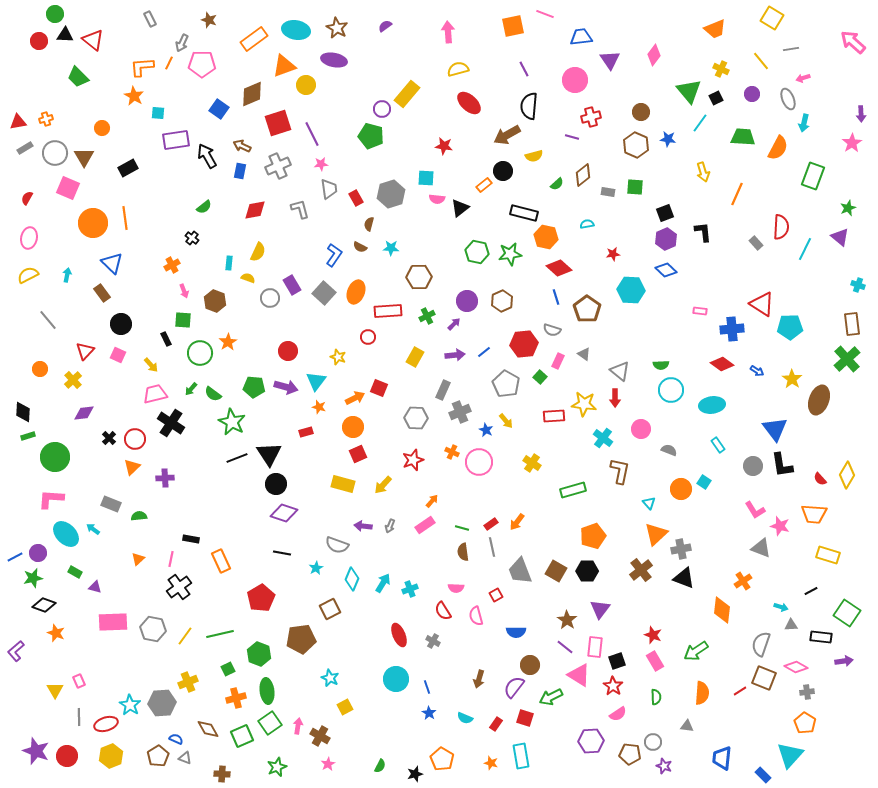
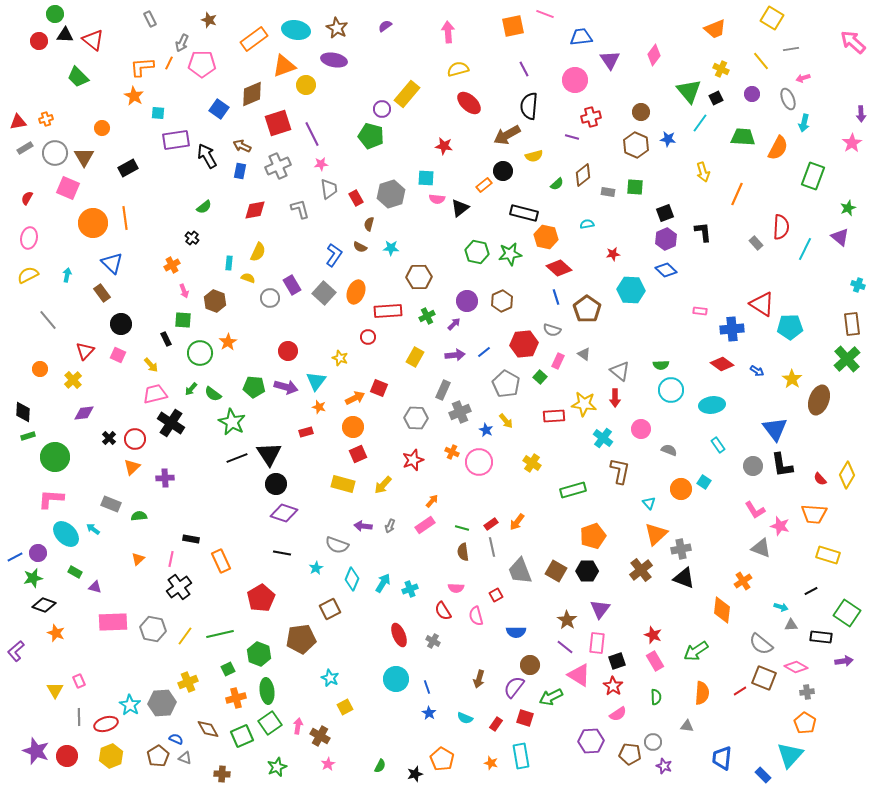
yellow star at (338, 357): moved 2 px right, 1 px down
gray semicircle at (761, 644): rotated 70 degrees counterclockwise
pink rectangle at (595, 647): moved 2 px right, 4 px up
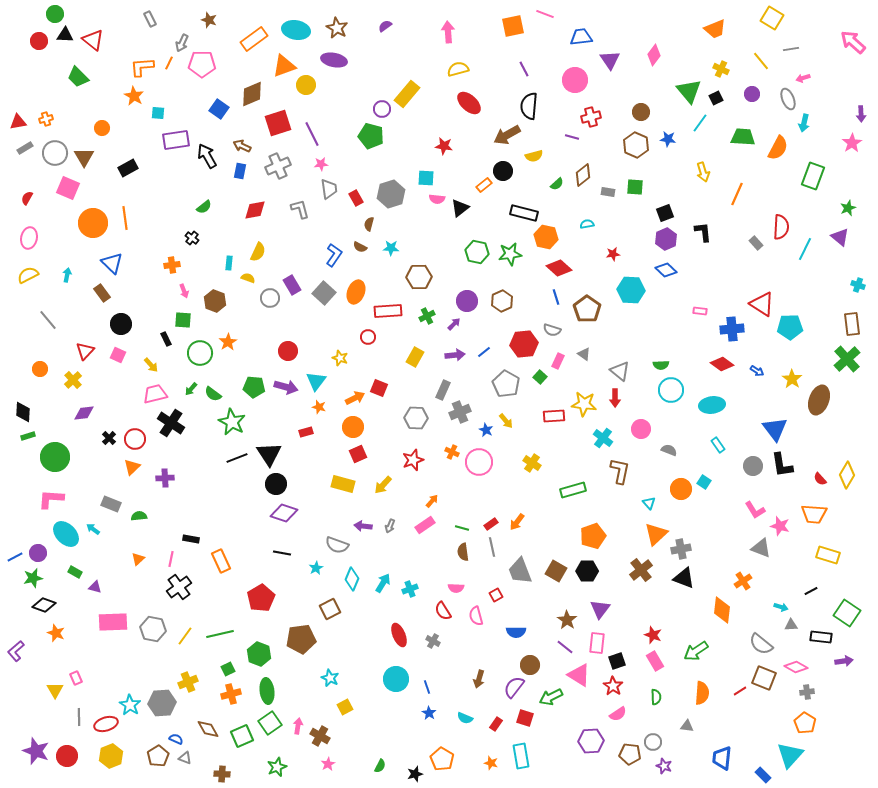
orange cross at (172, 265): rotated 21 degrees clockwise
pink rectangle at (79, 681): moved 3 px left, 3 px up
orange cross at (236, 698): moved 5 px left, 4 px up
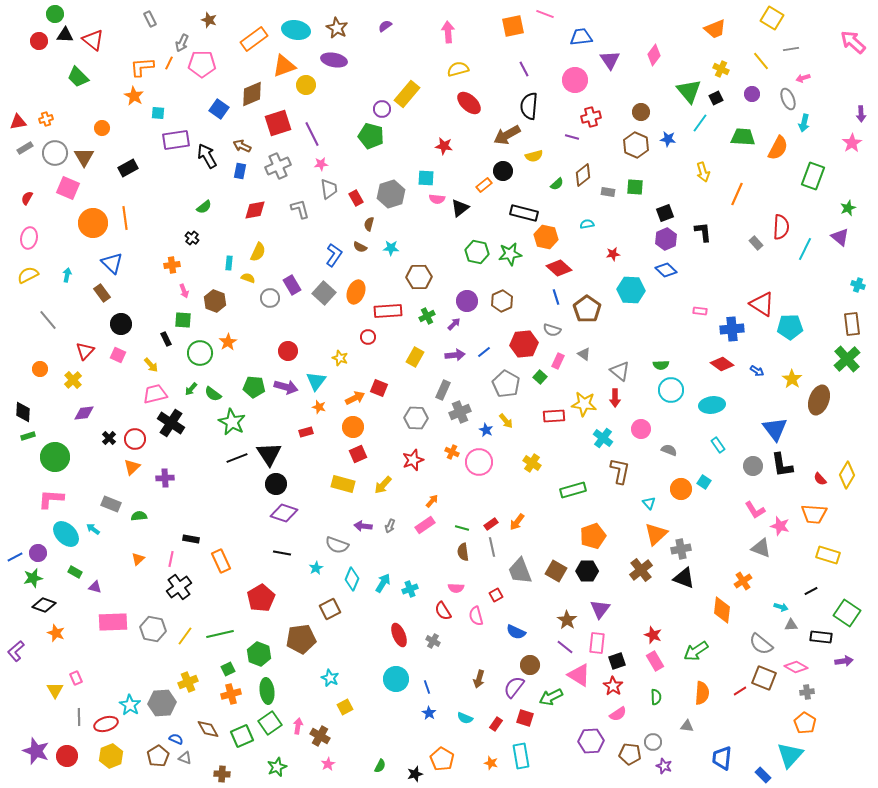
blue semicircle at (516, 632): rotated 24 degrees clockwise
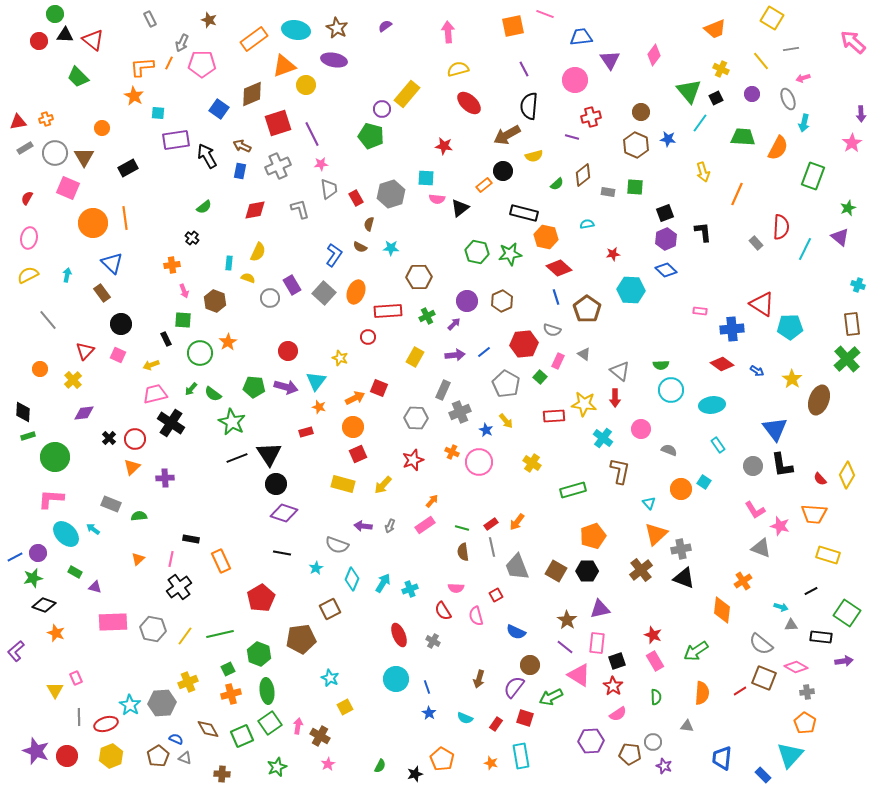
yellow arrow at (151, 365): rotated 112 degrees clockwise
gray trapezoid at (520, 571): moved 3 px left, 4 px up
purple triangle at (600, 609): rotated 40 degrees clockwise
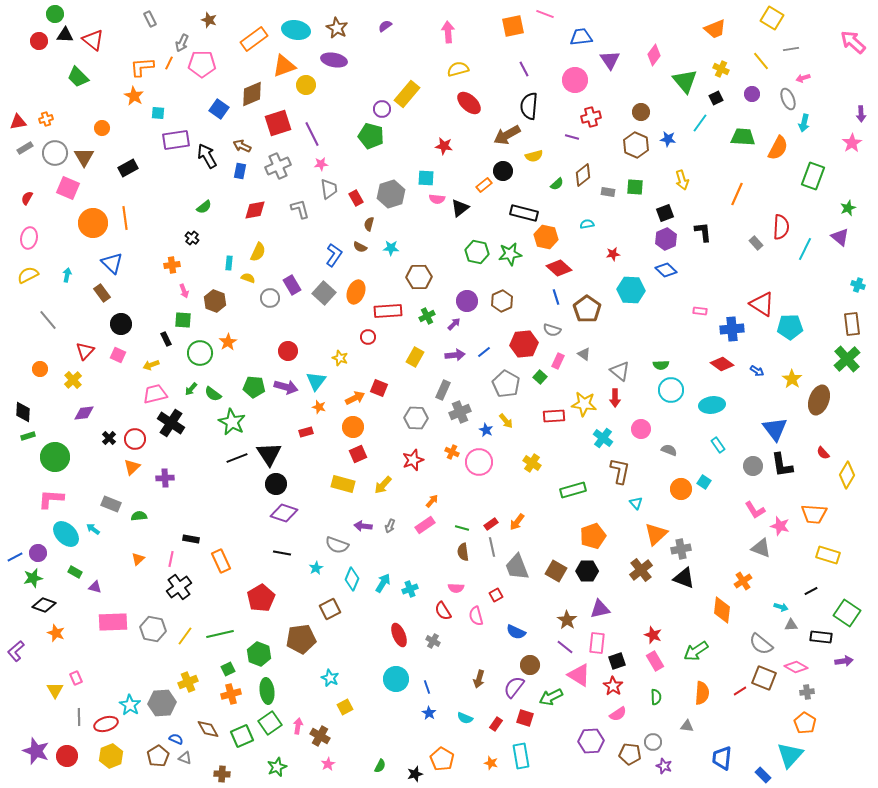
green triangle at (689, 91): moved 4 px left, 10 px up
yellow arrow at (703, 172): moved 21 px left, 8 px down
red semicircle at (820, 479): moved 3 px right, 26 px up
cyan triangle at (649, 503): moved 13 px left
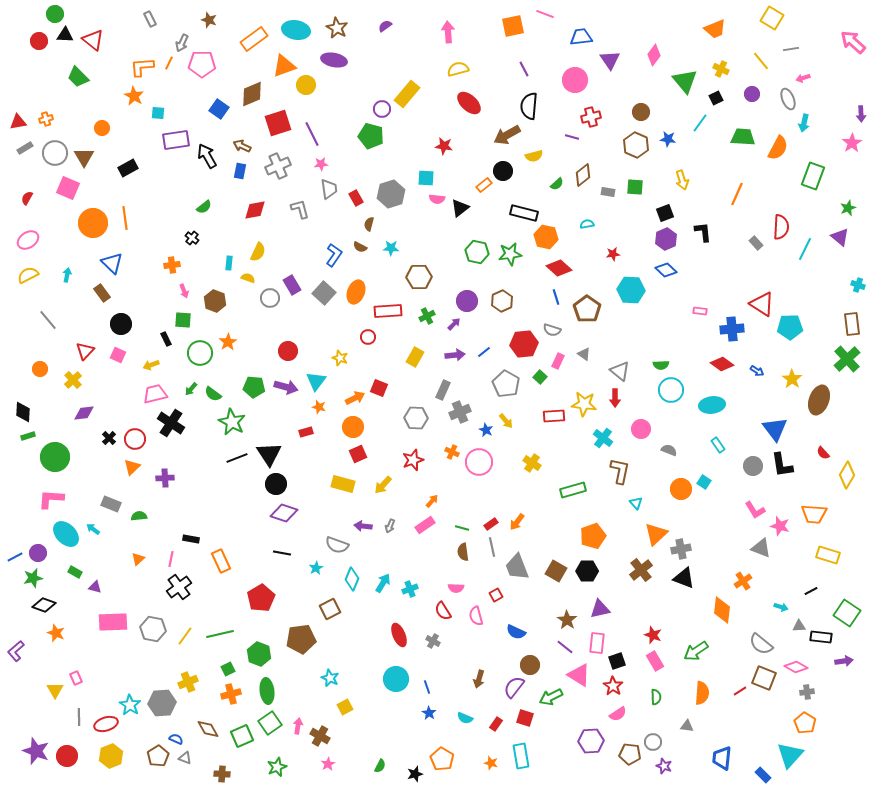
pink ellipse at (29, 238): moved 1 px left, 2 px down; rotated 45 degrees clockwise
gray triangle at (791, 625): moved 8 px right, 1 px down
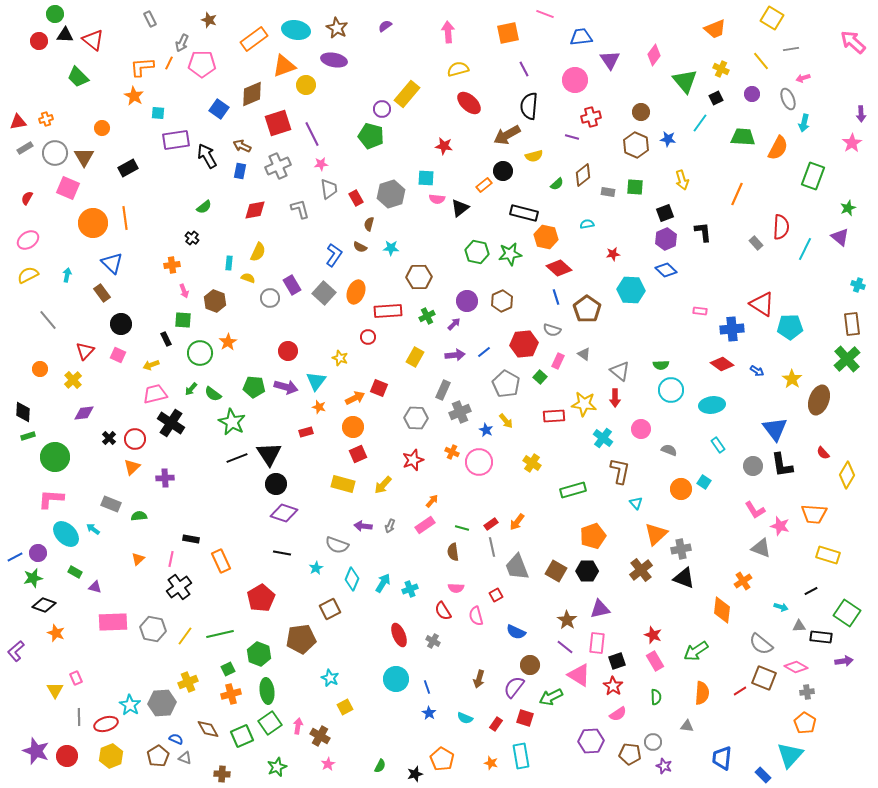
orange square at (513, 26): moved 5 px left, 7 px down
brown semicircle at (463, 552): moved 10 px left
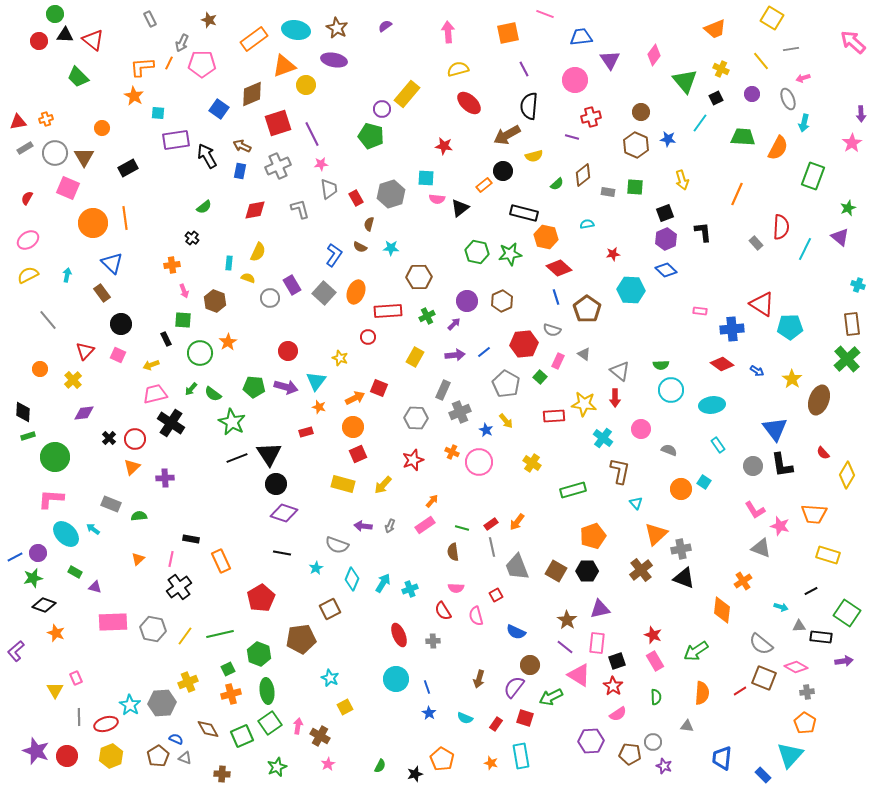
gray cross at (433, 641): rotated 32 degrees counterclockwise
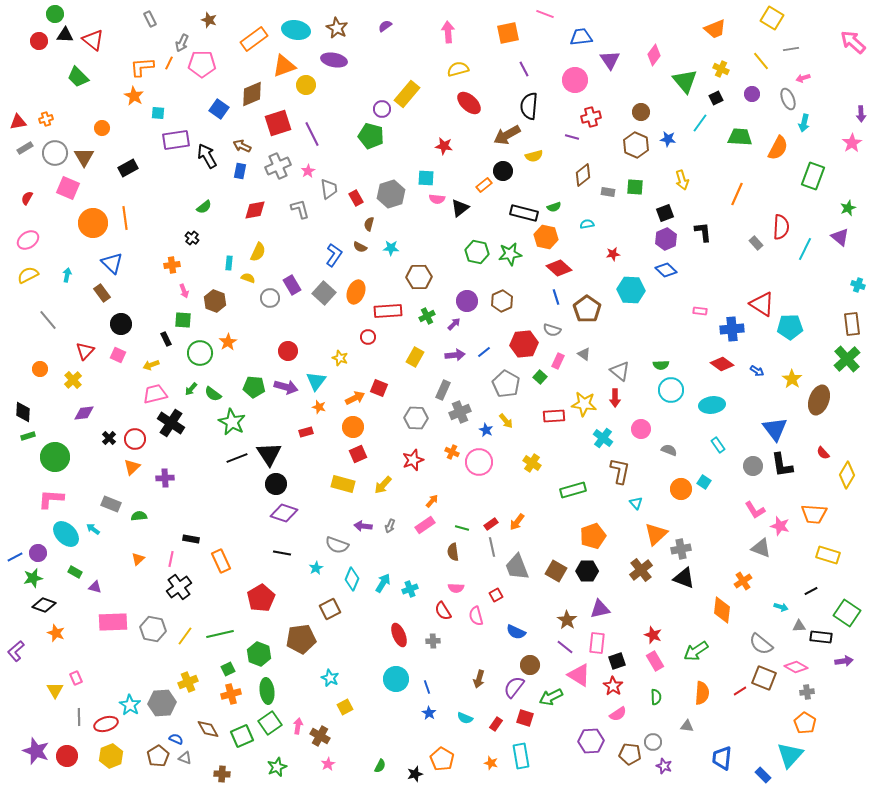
green trapezoid at (743, 137): moved 3 px left
pink star at (321, 164): moved 13 px left, 7 px down; rotated 24 degrees counterclockwise
green semicircle at (557, 184): moved 3 px left, 23 px down; rotated 24 degrees clockwise
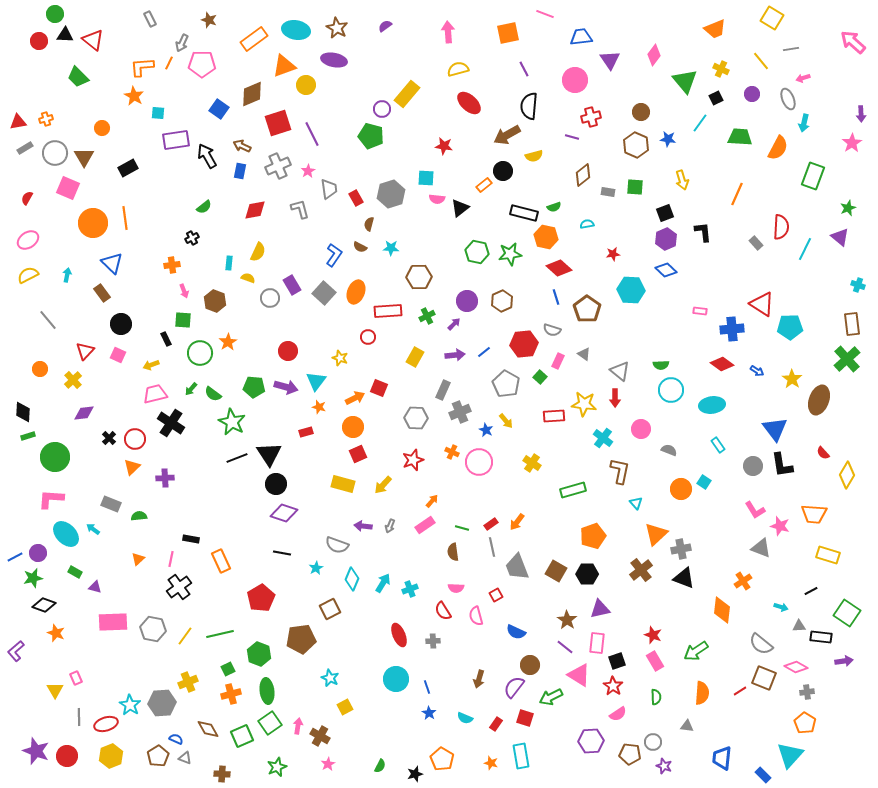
black cross at (192, 238): rotated 24 degrees clockwise
black hexagon at (587, 571): moved 3 px down
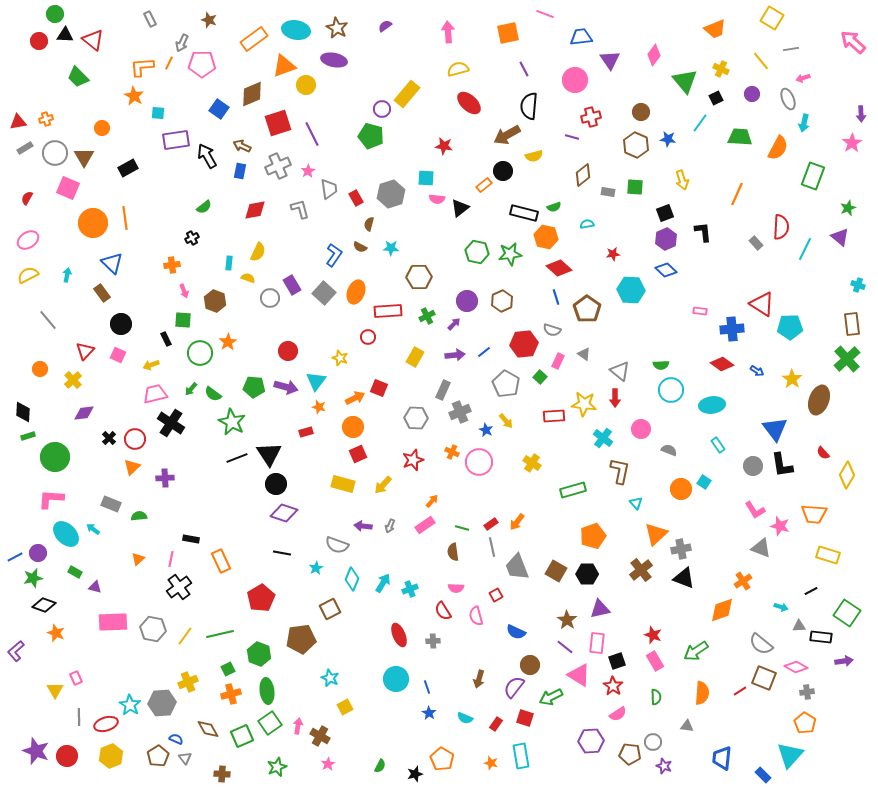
orange diamond at (722, 610): rotated 64 degrees clockwise
gray triangle at (185, 758): rotated 32 degrees clockwise
